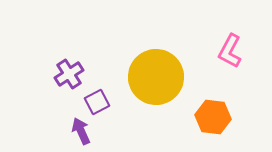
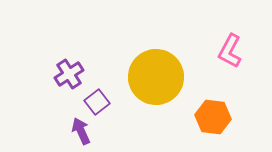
purple square: rotated 10 degrees counterclockwise
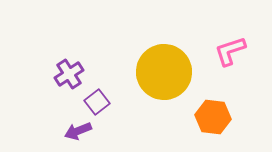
pink L-shape: rotated 44 degrees clockwise
yellow circle: moved 8 px right, 5 px up
purple arrow: moved 3 px left; rotated 88 degrees counterclockwise
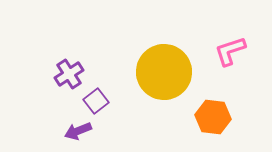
purple square: moved 1 px left, 1 px up
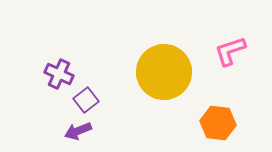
purple cross: moved 10 px left; rotated 32 degrees counterclockwise
purple square: moved 10 px left, 1 px up
orange hexagon: moved 5 px right, 6 px down
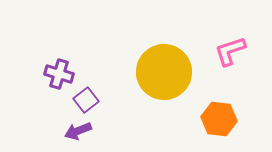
purple cross: rotated 8 degrees counterclockwise
orange hexagon: moved 1 px right, 4 px up
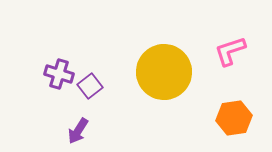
purple square: moved 4 px right, 14 px up
orange hexagon: moved 15 px right, 1 px up; rotated 16 degrees counterclockwise
purple arrow: rotated 36 degrees counterclockwise
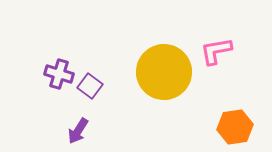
pink L-shape: moved 14 px left; rotated 8 degrees clockwise
purple square: rotated 15 degrees counterclockwise
orange hexagon: moved 1 px right, 9 px down
